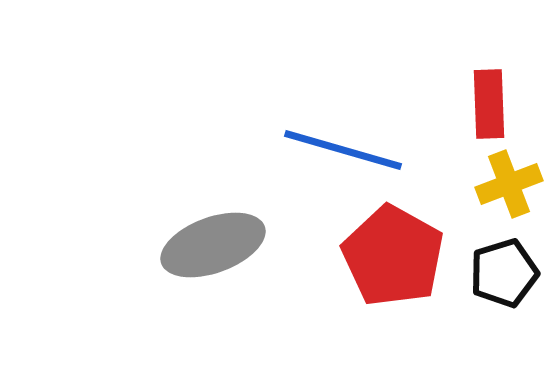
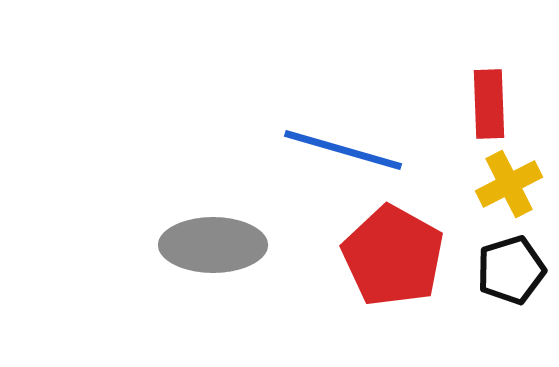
yellow cross: rotated 6 degrees counterclockwise
gray ellipse: rotated 20 degrees clockwise
black pentagon: moved 7 px right, 3 px up
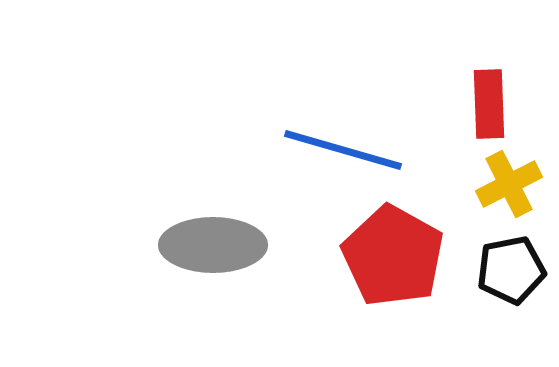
black pentagon: rotated 6 degrees clockwise
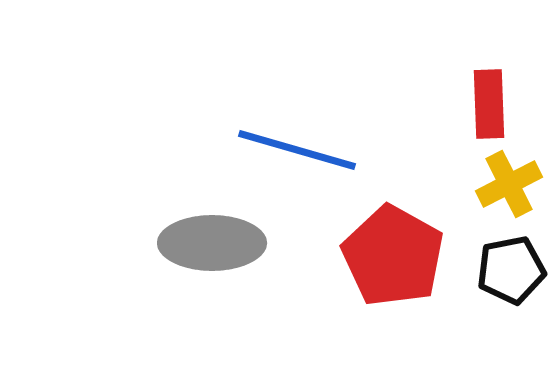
blue line: moved 46 px left
gray ellipse: moved 1 px left, 2 px up
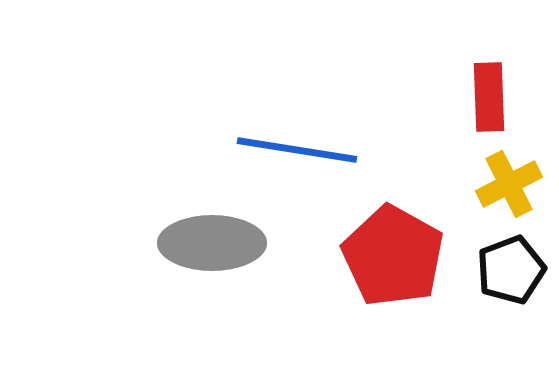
red rectangle: moved 7 px up
blue line: rotated 7 degrees counterclockwise
black pentagon: rotated 10 degrees counterclockwise
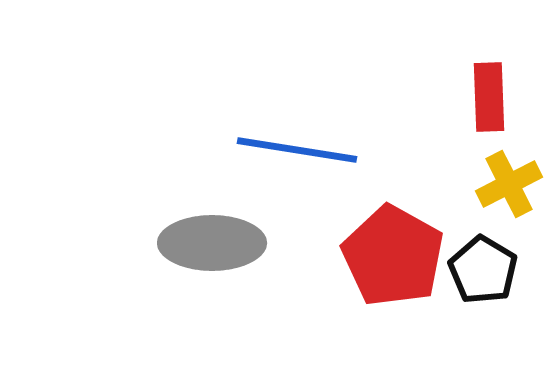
black pentagon: moved 28 px left; rotated 20 degrees counterclockwise
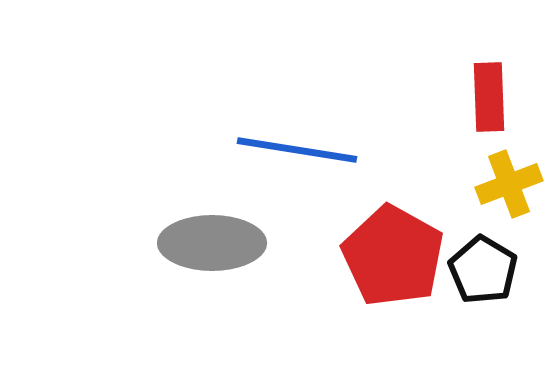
yellow cross: rotated 6 degrees clockwise
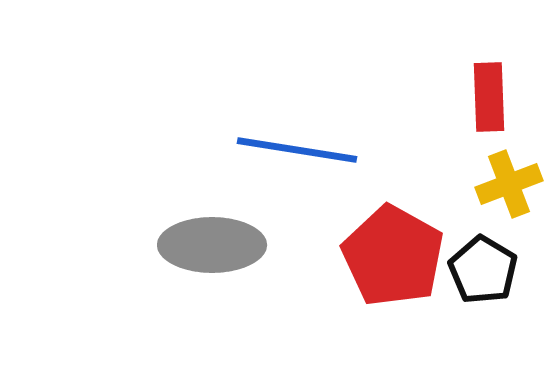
gray ellipse: moved 2 px down
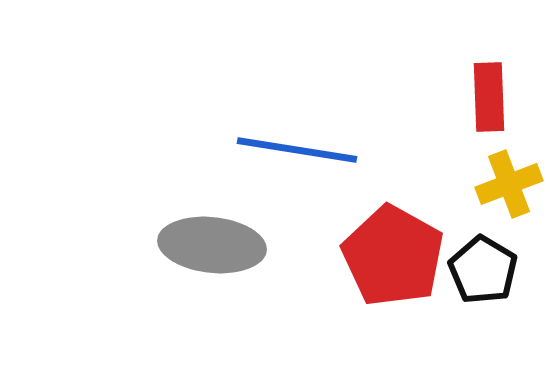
gray ellipse: rotated 6 degrees clockwise
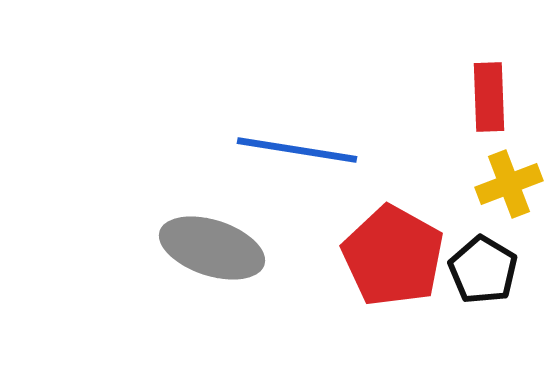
gray ellipse: moved 3 px down; rotated 12 degrees clockwise
